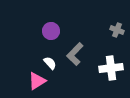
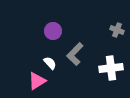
purple circle: moved 2 px right
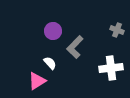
gray L-shape: moved 7 px up
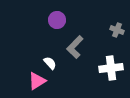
purple circle: moved 4 px right, 11 px up
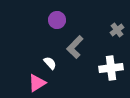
gray cross: rotated 32 degrees clockwise
pink triangle: moved 2 px down
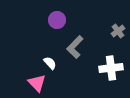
gray cross: moved 1 px right, 1 px down
pink triangle: rotated 42 degrees counterclockwise
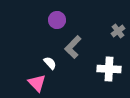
gray L-shape: moved 2 px left
white cross: moved 2 px left, 1 px down; rotated 10 degrees clockwise
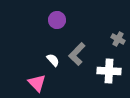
gray cross: moved 8 px down; rotated 24 degrees counterclockwise
gray L-shape: moved 4 px right, 7 px down
white semicircle: moved 3 px right, 3 px up
white cross: moved 2 px down
